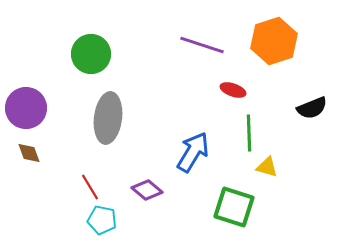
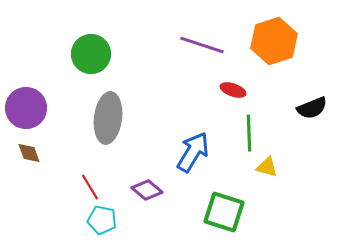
green square: moved 10 px left, 5 px down
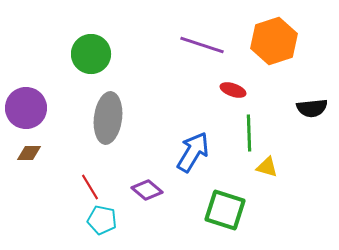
black semicircle: rotated 16 degrees clockwise
brown diamond: rotated 70 degrees counterclockwise
green square: moved 1 px right, 2 px up
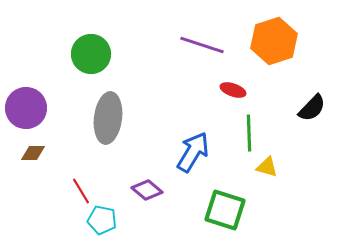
black semicircle: rotated 40 degrees counterclockwise
brown diamond: moved 4 px right
red line: moved 9 px left, 4 px down
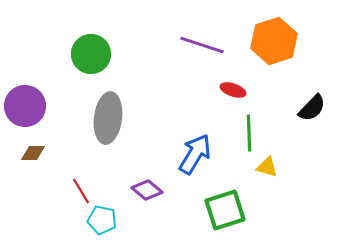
purple circle: moved 1 px left, 2 px up
blue arrow: moved 2 px right, 2 px down
green square: rotated 36 degrees counterclockwise
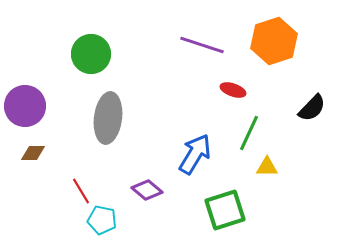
green line: rotated 27 degrees clockwise
yellow triangle: rotated 15 degrees counterclockwise
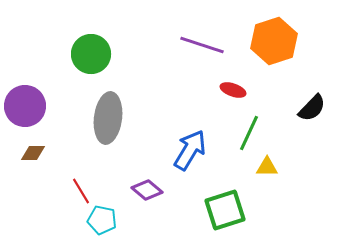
blue arrow: moved 5 px left, 4 px up
